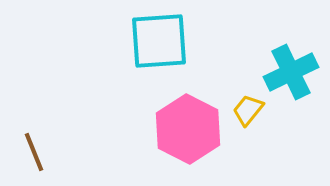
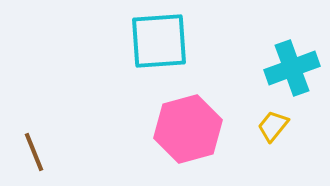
cyan cross: moved 1 px right, 4 px up; rotated 6 degrees clockwise
yellow trapezoid: moved 25 px right, 16 px down
pink hexagon: rotated 18 degrees clockwise
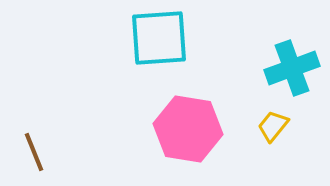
cyan square: moved 3 px up
pink hexagon: rotated 24 degrees clockwise
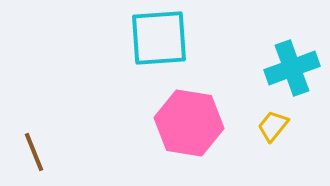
pink hexagon: moved 1 px right, 6 px up
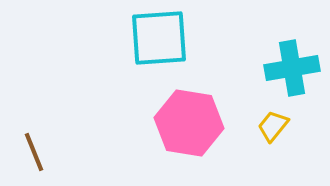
cyan cross: rotated 10 degrees clockwise
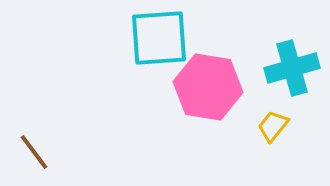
cyan cross: rotated 6 degrees counterclockwise
pink hexagon: moved 19 px right, 36 px up
brown line: rotated 15 degrees counterclockwise
